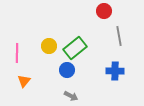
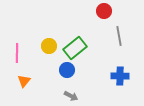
blue cross: moved 5 px right, 5 px down
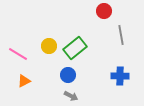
gray line: moved 2 px right, 1 px up
pink line: moved 1 px right, 1 px down; rotated 60 degrees counterclockwise
blue circle: moved 1 px right, 5 px down
orange triangle: rotated 24 degrees clockwise
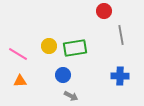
green rectangle: rotated 30 degrees clockwise
blue circle: moved 5 px left
orange triangle: moved 4 px left; rotated 24 degrees clockwise
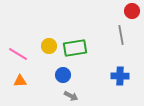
red circle: moved 28 px right
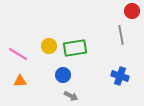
blue cross: rotated 18 degrees clockwise
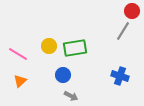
gray line: moved 2 px right, 4 px up; rotated 42 degrees clockwise
orange triangle: rotated 40 degrees counterclockwise
